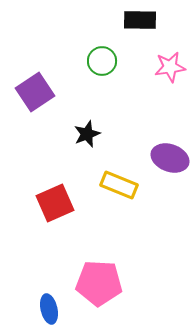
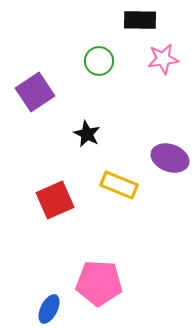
green circle: moved 3 px left
pink star: moved 7 px left, 8 px up
black star: rotated 24 degrees counterclockwise
red square: moved 3 px up
blue ellipse: rotated 40 degrees clockwise
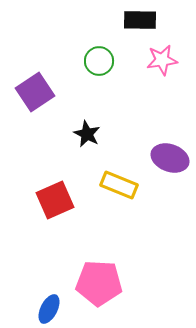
pink star: moved 1 px left, 1 px down
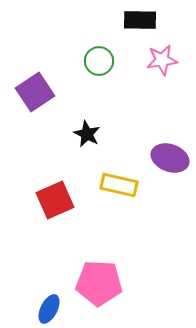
yellow rectangle: rotated 9 degrees counterclockwise
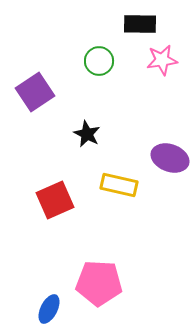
black rectangle: moved 4 px down
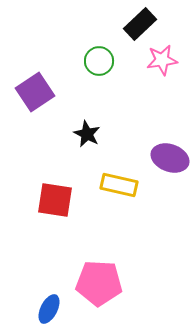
black rectangle: rotated 44 degrees counterclockwise
red square: rotated 33 degrees clockwise
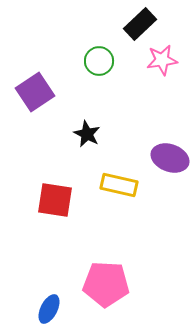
pink pentagon: moved 7 px right, 1 px down
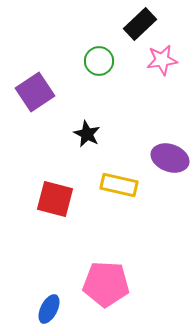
red square: moved 1 px up; rotated 6 degrees clockwise
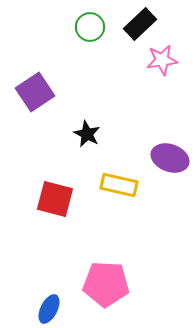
green circle: moved 9 px left, 34 px up
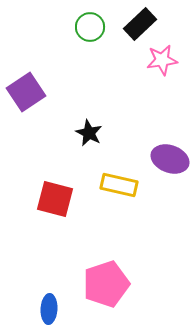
purple square: moved 9 px left
black star: moved 2 px right, 1 px up
purple ellipse: moved 1 px down
pink pentagon: rotated 21 degrees counterclockwise
blue ellipse: rotated 24 degrees counterclockwise
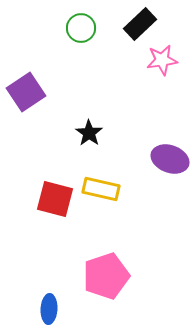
green circle: moved 9 px left, 1 px down
black star: rotated 8 degrees clockwise
yellow rectangle: moved 18 px left, 4 px down
pink pentagon: moved 8 px up
